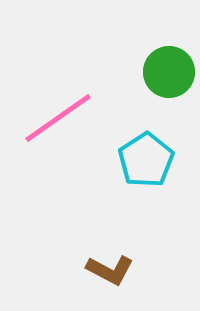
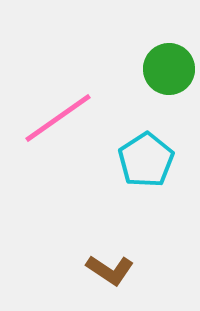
green circle: moved 3 px up
brown L-shape: rotated 6 degrees clockwise
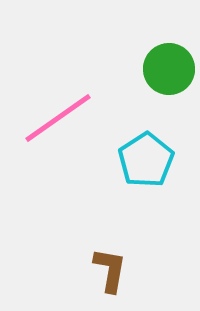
brown L-shape: rotated 114 degrees counterclockwise
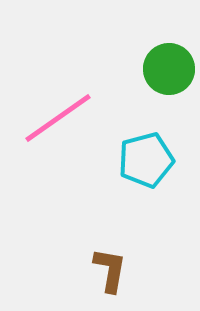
cyan pentagon: rotated 18 degrees clockwise
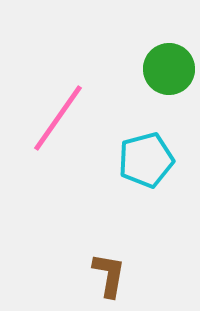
pink line: rotated 20 degrees counterclockwise
brown L-shape: moved 1 px left, 5 px down
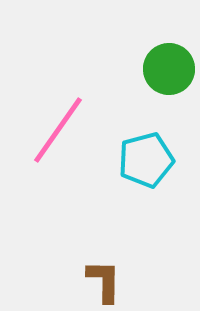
pink line: moved 12 px down
brown L-shape: moved 5 px left, 6 px down; rotated 9 degrees counterclockwise
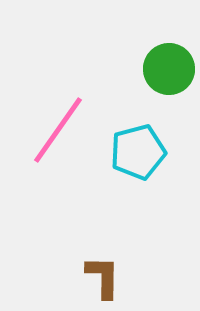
cyan pentagon: moved 8 px left, 8 px up
brown L-shape: moved 1 px left, 4 px up
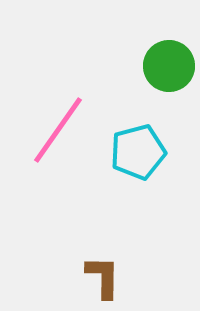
green circle: moved 3 px up
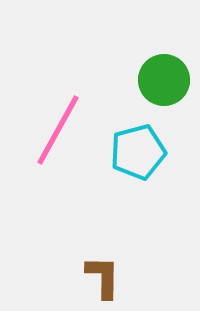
green circle: moved 5 px left, 14 px down
pink line: rotated 6 degrees counterclockwise
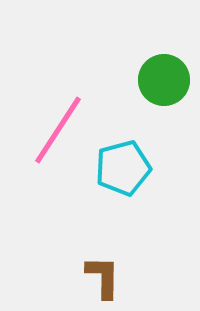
pink line: rotated 4 degrees clockwise
cyan pentagon: moved 15 px left, 16 px down
